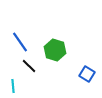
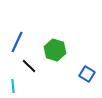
blue line: moved 3 px left; rotated 60 degrees clockwise
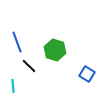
blue line: rotated 45 degrees counterclockwise
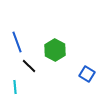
green hexagon: rotated 10 degrees clockwise
cyan line: moved 2 px right, 1 px down
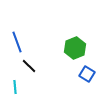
green hexagon: moved 20 px right, 2 px up; rotated 10 degrees clockwise
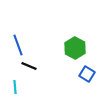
blue line: moved 1 px right, 3 px down
green hexagon: rotated 10 degrees counterclockwise
black line: rotated 21 degrees counterclockwise
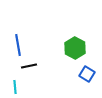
blue line: rotated 10 degrees clockwise
black line: rotated 35 degrees counterclockwise
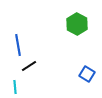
green hexagon: moved 2 px right, 24 px up
black line: rotated 21 degrees counterclockwise
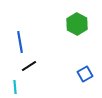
blue line: moved 2 px right, 3 px up
blue square: moved 2 px left; rotated 28 degrees clockwise
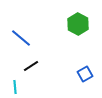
green hexagon: moved 1 px right
blue line: moved 1 px right, 4 px up; rotated 40 degrees counterclockwise
black line: moved 2 px right
